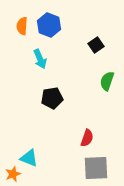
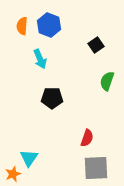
black pentagon: rotated 10 degrees clockwise
cyan triangle: rotated 42 degrees clockwise
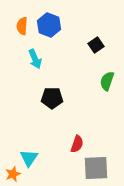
cyan arrow: moved 5 px left
red semicircle: moved 10 px left, 6 px down
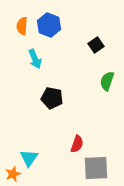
black pentagon: rotated 10 degrees clockwise
